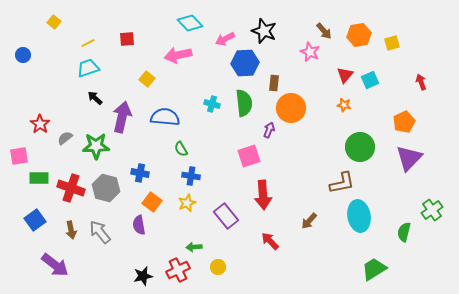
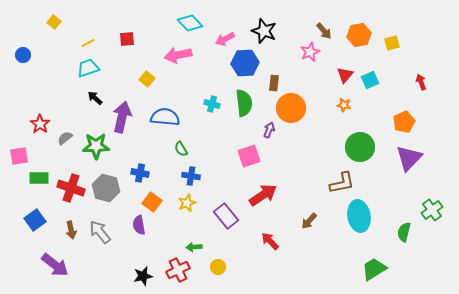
pink star at (310, 52): rotated 24 degrees clockwise
red arrow at (263, 195): rotated 120 degrees counterclockwise
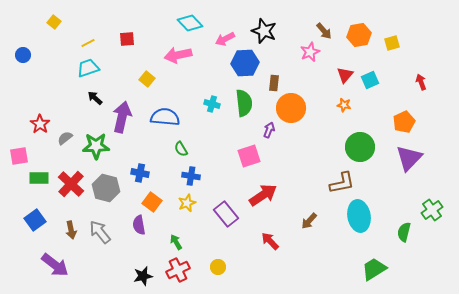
red cross at (71, 188): moved 4 px up; rotated 24 degrees clockwise
purple rectangle at (226, 216): moved 2 px up
green arrow at (194, 247): moved 18 px left, 5 px up; rotated 63 degrees clockwise
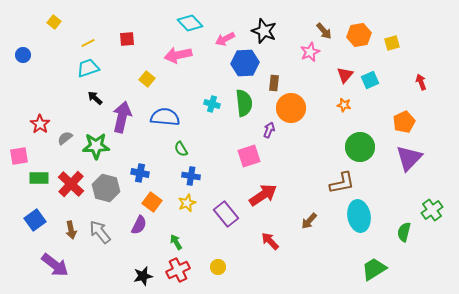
purple semicircle at (139, 225): rotated 144 degrees counterclockwise
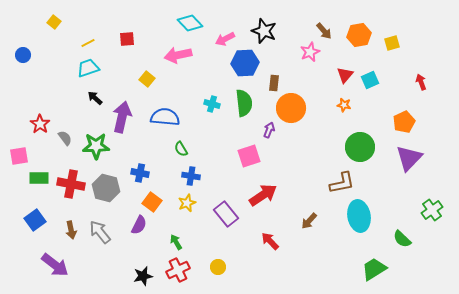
gray semicircle at (65, 138): rotated 91 degrees clockwise
red cross at (71, 184): rotated 32 degrees counterclockwise
green semicircle at (404, 232): moved 2 px left, 7 px down; rotated 60 degrees counterclockwise
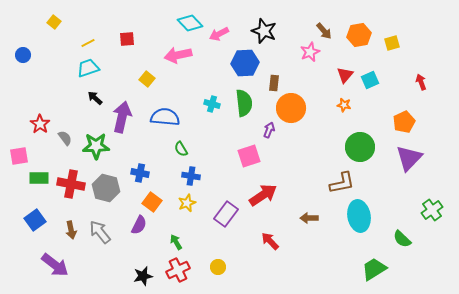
pink arrow at (225, 39): moved 6 px left, 5 px up
purple rectangle at (226, 214): rotated 75 degrees clockwise
brown arrow at (309, 221): moved 3 px up; rotated 48 degrees clockwise
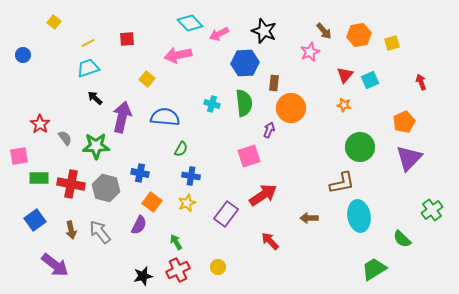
green semicircle at (181, 149): rotated 119 degrees counterclockwise
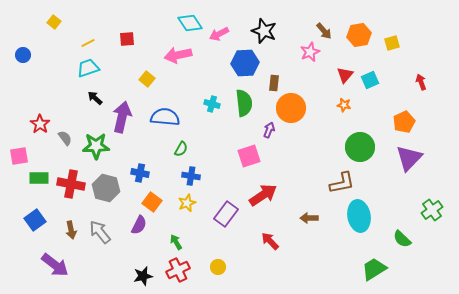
cyan diamond at (190, 23): rotated 10 degrees clockwise
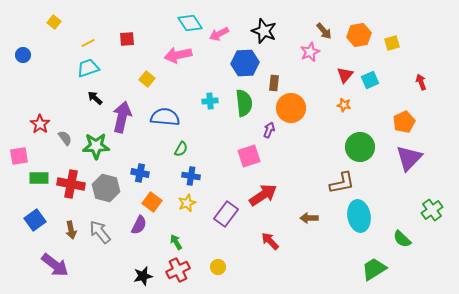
cyan cross at (212, 104): moved 2 px left, 3 px up; rotated 21 degrees counterclockwise
